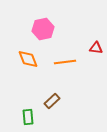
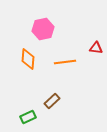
orange diamond: rotated 25 degrees clockwise
green rectangle: rotated 70 degrees clockwise
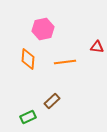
red triangle: moved 1 px right, 1 px up
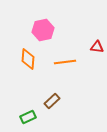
pink hexagon: moved 1 px down
